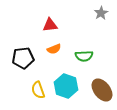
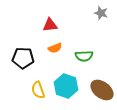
gray star: rotated 24 degrees counterclockwise
orange semicircle: moved 1 px right, 1 px up
black pentagon: rotated 10 degrees clockwise
brown ellipse: rotated 15 degrees counterclockwise
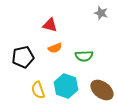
red triangle: rotated 21 degrees clockwise
black pentagon: moved 1 px up; rotated 15 degrees counterclockwise
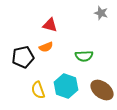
orange semicircle: moved 9 px left, 1 px up
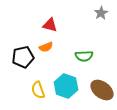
gray star: rotated 24 degrees clockwise
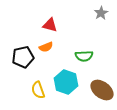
cyan hexagon: moved 4 px up
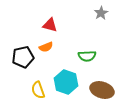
green semicircle: moved 3 px right
brown ellipse: rotated 20 degrees counterclockwise
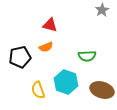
gray star: moved 1 px right, 3 px up
black pentagon: moved 3 px left
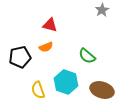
green semicircle: rotated 42 degrees clockwise
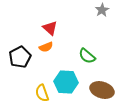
red triangle: moved 3 px down; rotated 28 degrees clockwise
black pentagon: rotated 15 degrees counterclockwise
cyan hexagon: rotated 15 degrees counterclockwise
yellow semicircle: moved 4 px right, 3 px down
